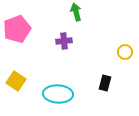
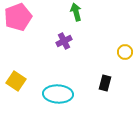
pink pentagon: moved 1 px right, 12 px up
purple cross: rotated 21 degrees counterclockwise
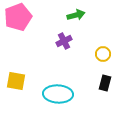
green arrow: moved 3 px down; rotated 90 degrees clockwise
yellow circle: moved 22 px left, 2 px down
yellow square: rotated 24 degrees counterclockwise
